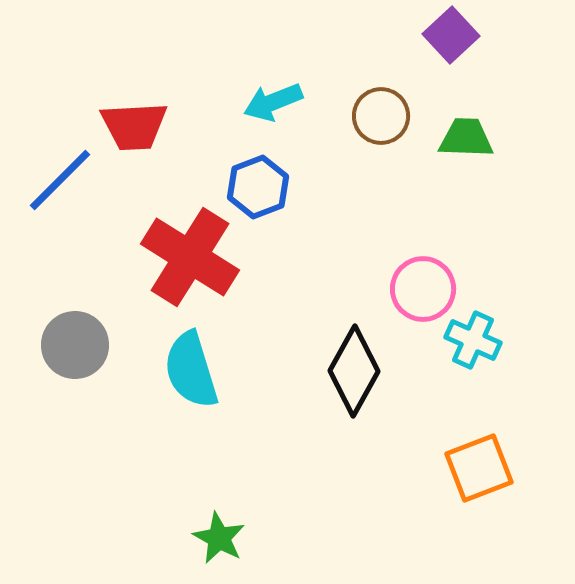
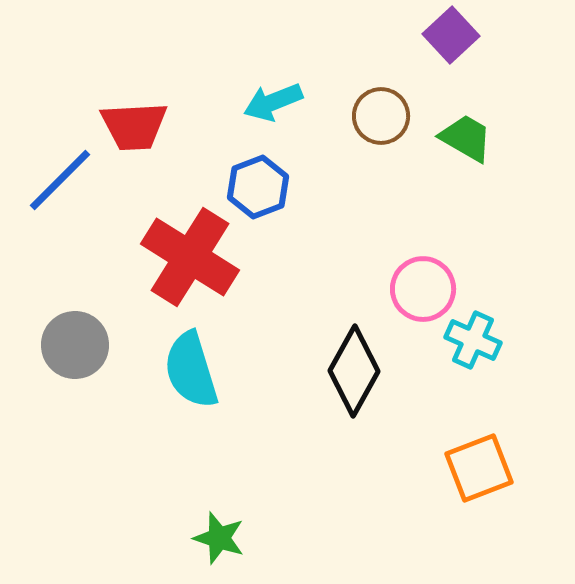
green trapezoid: rotated 28 degrees clockwise
green star: rotated 10 degrees counterclockwise
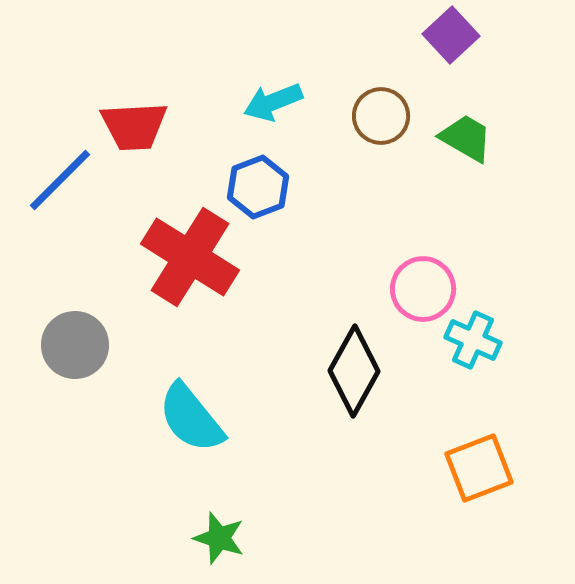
cyan semicircle: moved 48 px down; rotated 22 degrees counterclockwise
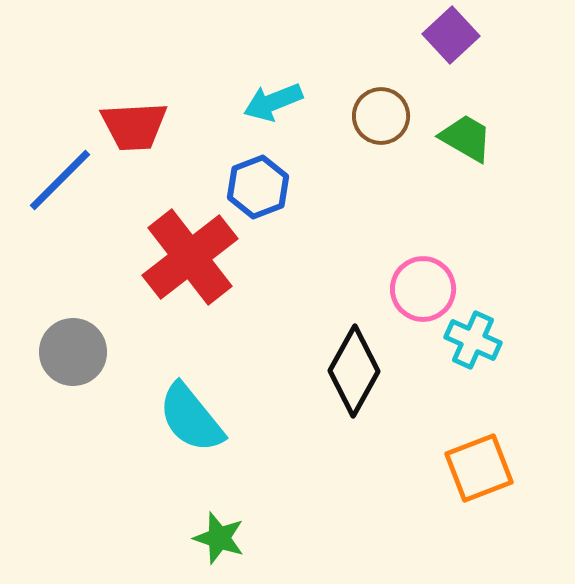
red cross: rotated 20 degrees clockwise
gray circle: moved 2 px left, 7 px down
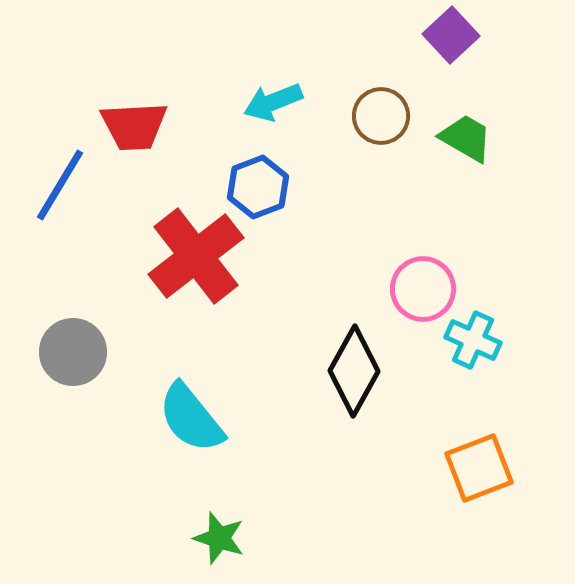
blue line: moved 5 px down; rotated 14 degrees counterclockwise
red cross: moved 6 px right, 1 px up
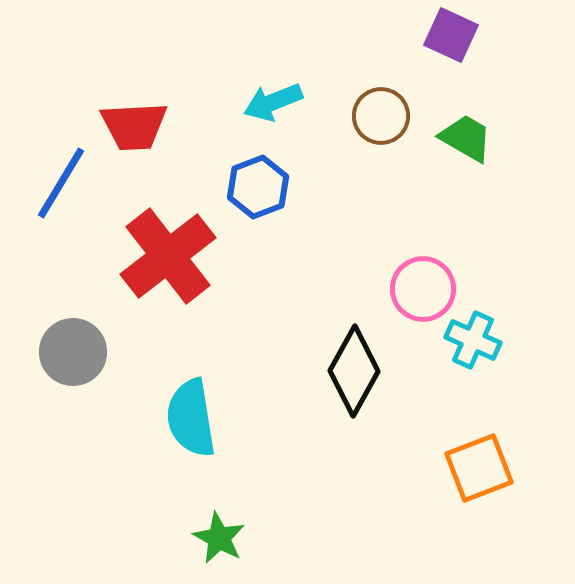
purple square: rotated 22 degrees counterclockwise
blue line: moved 1 px right, 2 px up
red cross: moved 28 px left
cyan semicircle: rotated 30 degrees clockwise
green star: rotated 10 degrees clockwise
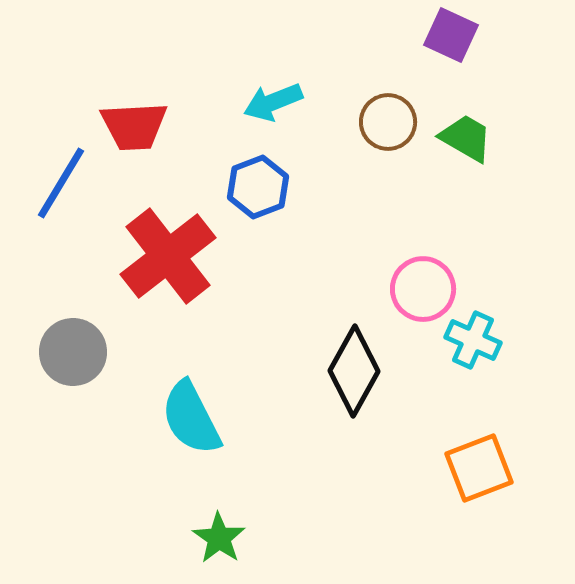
brown circle: moved 7 px right, 6 px down
cyan semicircle: rotated 18 degrees counterclockwise
green star: rotated 6 degrees clockwise
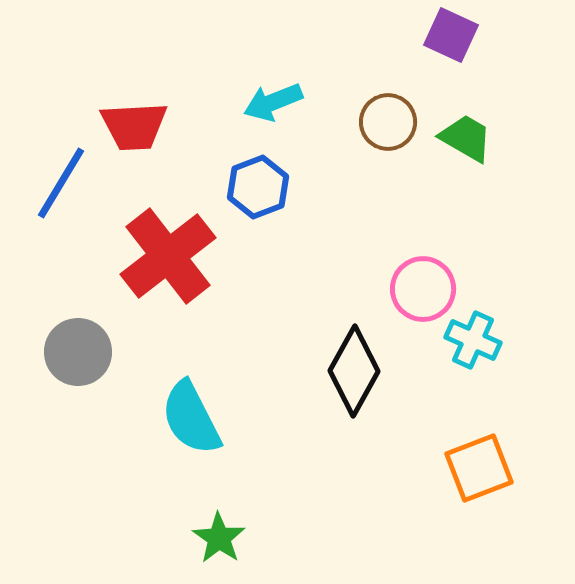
gray circle: moved 5 px right
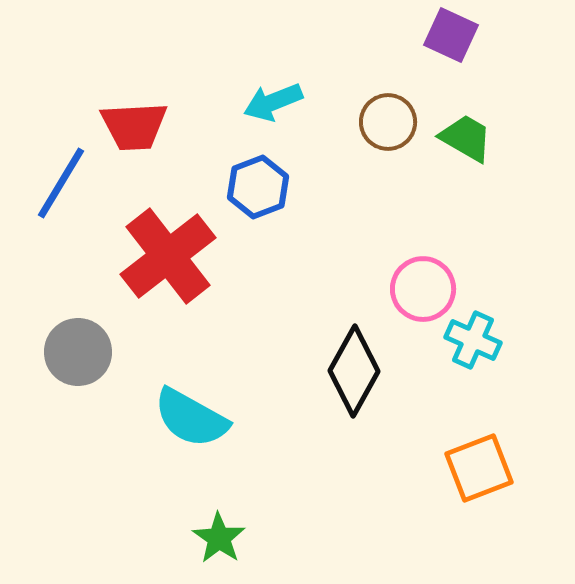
cyan semicircle: rotated 34 degrees counterclockwise
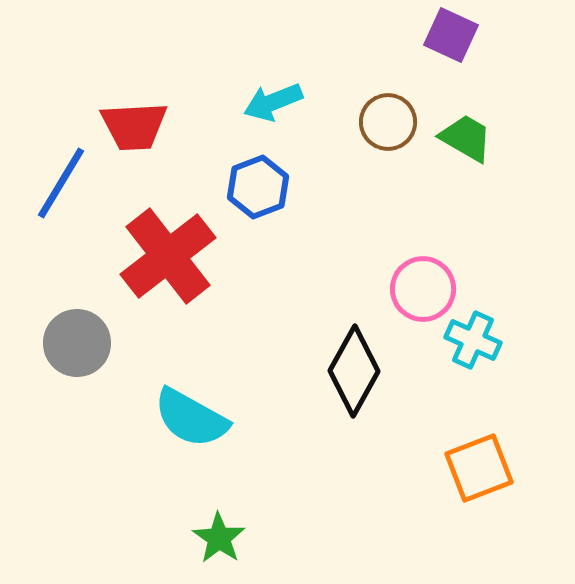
gray circle: moved 1 px left, 9 px up
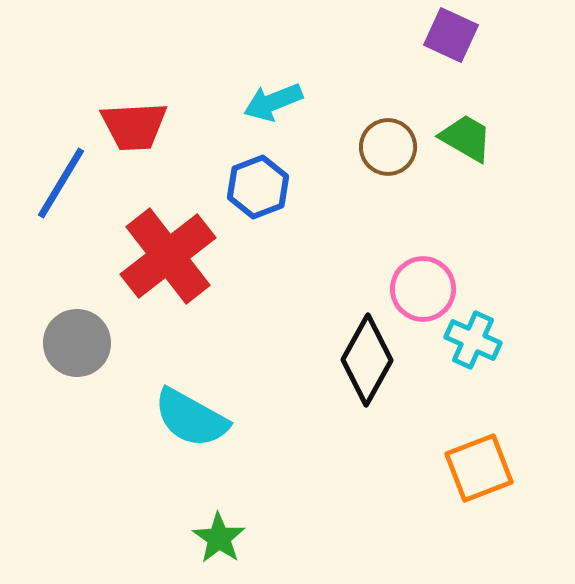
brown circle: moved 25 px down
black diamond: moved 13 px right, 11 px up
